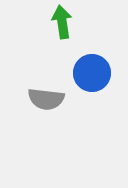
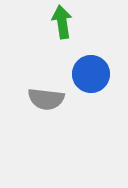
blue circle: moved 1 px left, 1 px down
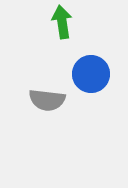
gray semicircle: moved 1 px right, 1 px down
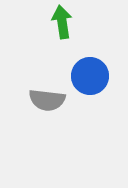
blue circle: moved 1 px left, 2 px down
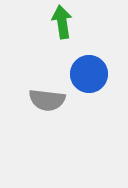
blue circle: moved 1 px left, 2 px up
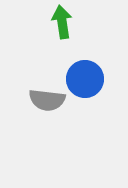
blue circle: moved 4 px left, 5 px down
